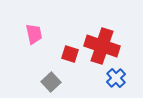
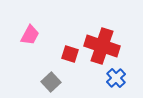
pink trapezoid: moved 4 px left, 1 px down; rotated 40 degrees clockwise
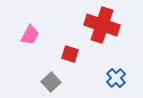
red cross: moved 21 px up
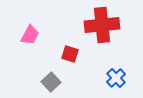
red cross: rotated 24 degrees counterclockwise
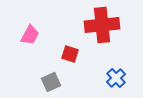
gray square: rotated 18 degrees clockwise
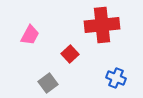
red square: rotated 30 degrees clockwise
blue cross: rotated 24 degrees counterclockwise
gray square: moved 3 px left, 1 px down; rotated 12 degrees counterclockwise
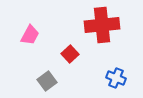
gray square: moved 1 px left, 2 px up
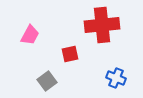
red square: rotated 30 degrees clockwise
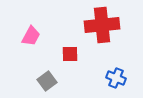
pink trapezoid: moved 1 px right, 1 px down
red square: rotated 12 degrees clockwise
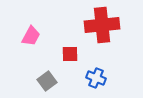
blue cross: moved 20 px left
